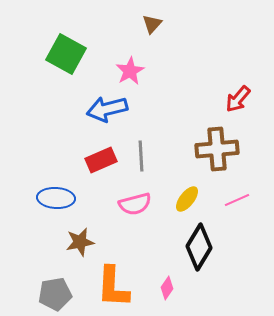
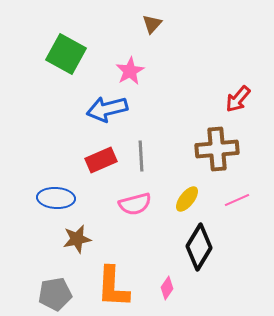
brown star: moved 3 px left, 3 px up
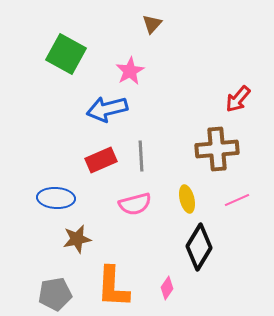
yellow ellipse: rotated 52 degrees counterclockwise
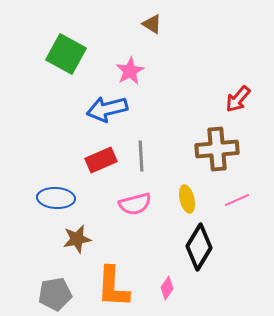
brown triangle: rotated 40 degrees counterclockwise
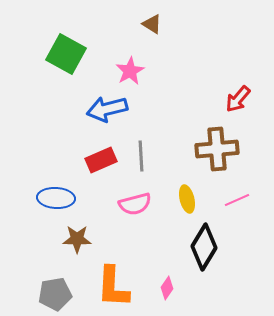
brown star: rotated 12 degrees clockwise
black diamond: moved 5 px right
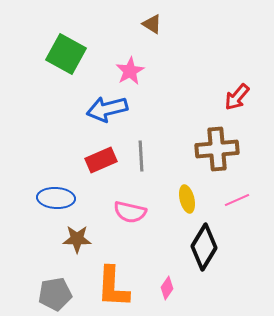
red arrow: moved 1 px left, 2 px up
pink semicircle: moved 5 px left, 8 px down; rotated 28 degrees clockwise
